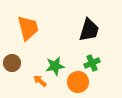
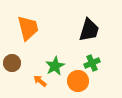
green star: rotated 18 degrees counterclockwise
orange circle: moved 1 px up
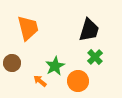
green cross: moved 3 px right, 6 px up; rotated 21 degrees counterclockwise
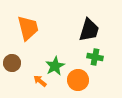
green cross: rotated 35 degrees counterclockwise
orange circle: moved 1 px up
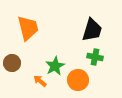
black trapezoid: moved 3 px right
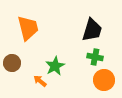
orange circle: moved 26 px right
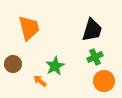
orange trapezoid: moved 1 px right
green cross: rotated 35 degrees counterclockwise
brown circle: moved 1 px right, 1 px down
orange circle: moved 1 px down
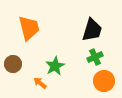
orange arrow: moved 2 px down
